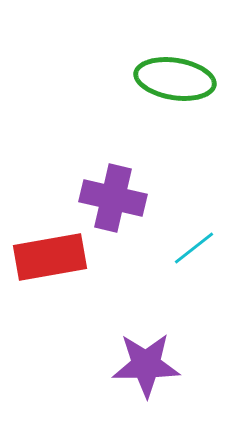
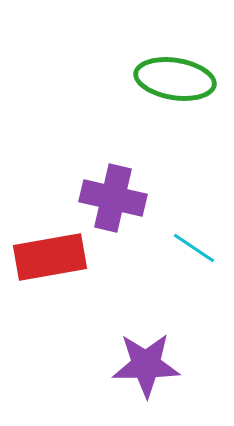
cyan line: rotated 72 degrees clockwise
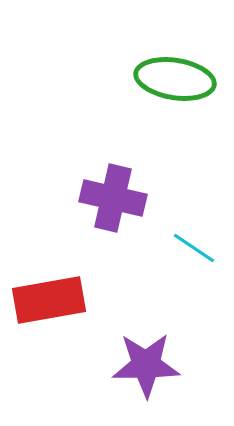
red rectangle: moved 1 px left, 43 px down
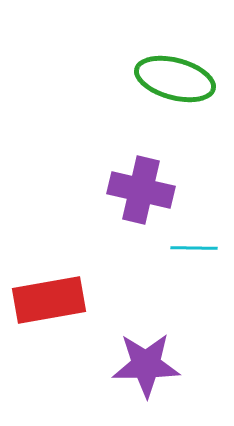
green ellipse: rotated 6 degrees clockwise
purple cross: moved 28 px right, 8 px up
cyan line: rotated 33 degrees counterclockwise
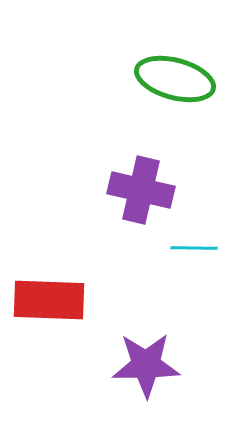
red rectangle: rotated 12 degrees clockwise
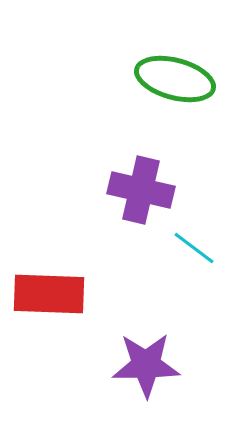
cyan line: rotated 36 degrees clockwise
red rectangle: moved 6 px up
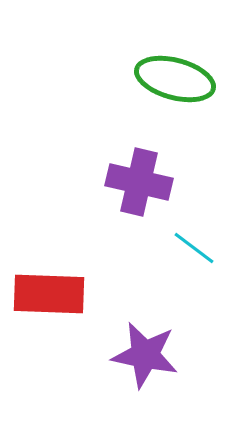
purple cross: moved 2 px left, 8 px up
purple star: moved 1 px left, 10 px up; rotated 12 degrees clockwise
